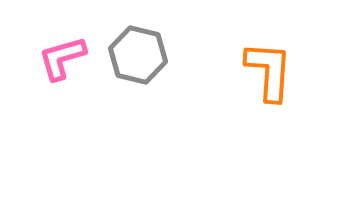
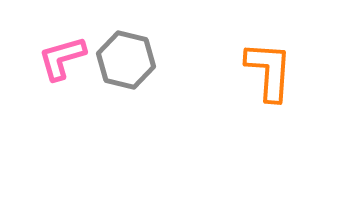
gray hexagon: moved 12 px left, 5 px down
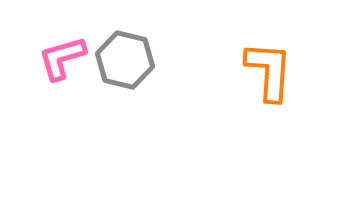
gray hexagon: moved 1 px left
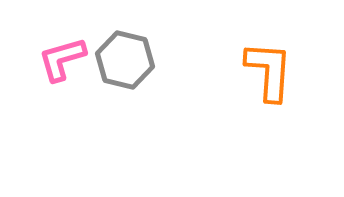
pink L-shape: moved 1 px down
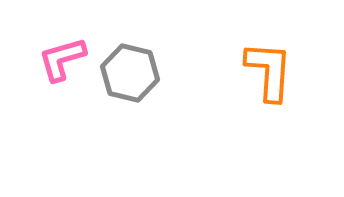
gray hexagon: moved 5 px right, 13 px down
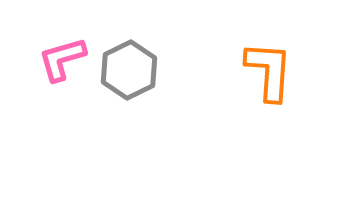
gray hexagon: moved 1 px left, 3 px up; rotated 20 degrees clockwise
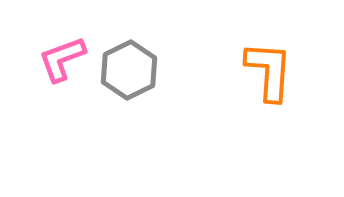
pink L-shape: rotated 4 degrees counterclockwise
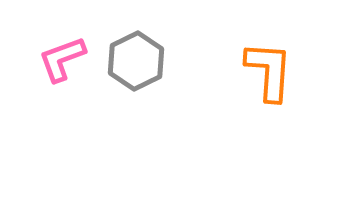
gray hexagon: moved 7 px right, 9 px up
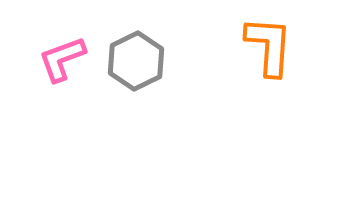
orange L-shape: moved 25 px up
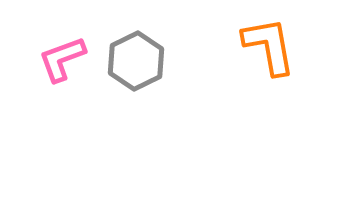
orange L-shape: rotated 14 degrees counterclockwise
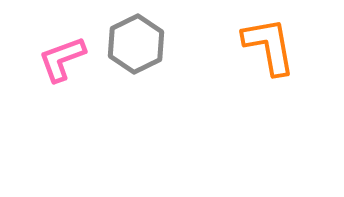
gray hexagon: moved 17 px up
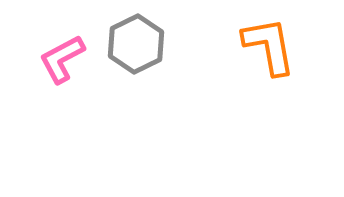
pink L-shape: rotated 8 degrees counterclockwise
